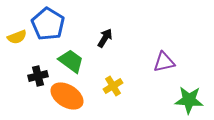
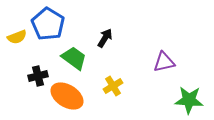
green trapezoid: moved 3 px right, 3 px up
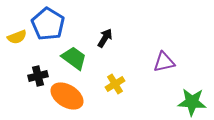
yellow cross: moved 2 px right, 2 px up
green star: moved 3 px right, 2 px down
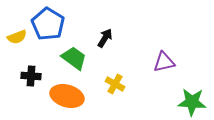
black cross: moved 7 px left; rotated 18 degrees clockwise
yellow cross: rotated 30 degrees counterclockwise
orange ellipse: rotated 16 degrees counterclockwise
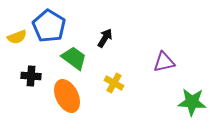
blue pentagon: moved 1 px right, 2 px down
yellow cross: moved 1 px left, 1 px up
orange ellipse: rotated 48 degrees clockwise
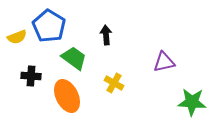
black arrow: moved 1 px right, 3 px up; rotated 36 degrees counterclockwise
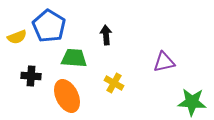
green trapezoid: rotated 32 degrees counterclockwise
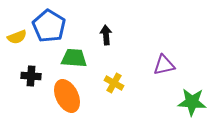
purple triangle: moved 3 px down
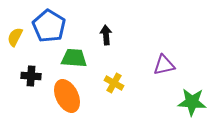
yellow semicircle: moved 2 px left; rotated 138 degrees clockwise
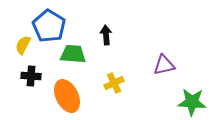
yellow semicircle: moved 8 px right, 8 px down
green trapezoid: moved 1 px left, 4 px up
yellow cross: rotated 36 degrees clockwise
